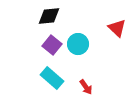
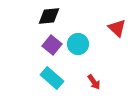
red arrow: moved 8 px right, 5 px up
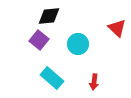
purple square: moved 13 px left, 5 px up
red arrow: rotated 42 degrees clockwise
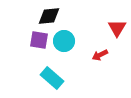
red triangle: rotated 18 degrees clockwise
purple square: rotated 30 degrees counterclockwise
cyan circle: moved 14 px left, 3 px up
red arrow: moved 6 px right, 27 px up; rotated 56 degrees clockwise
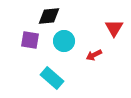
red triangle: moved 3 px left
purple square: moved 9 px left
red arrow: moved 6 px left
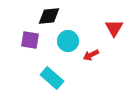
cyan circle: moved 4 px right
red arrow: moved 3 px left
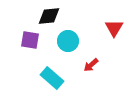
red arrow: moved 10 px down; rotated 14 degrees counterclockwise
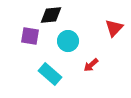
black diamond: moved 2 px right, 1 px up
red triangle: rotated 12 degrees clockwise
purple square: moved 4 px up
cyan rectangle: moved 2 px left, 4 px up
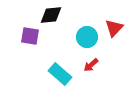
cyan circle: moved 19 px right, 4 px up
cyan rectangle: moved 10 px right
